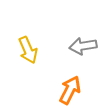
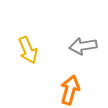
orange arrow: rotated 12 degrees counterclockwise
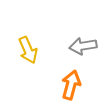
orange arrow: moved 1 px right, 5 px up
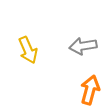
orange arrow: moved 19 px right, 5 px down
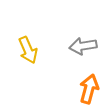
orange arrow: moved 1 px left, 1 px up
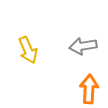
orange arrow: rotated 12 degrees counterclockwise
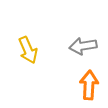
orange arrow: moved 4 px up
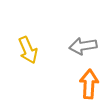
orange arrow: moved 1 px up
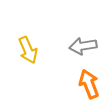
orange arrow: rotated 24 degrees counterclockwise
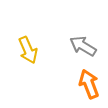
gray arrow: rotated 40 degrees clockwise
